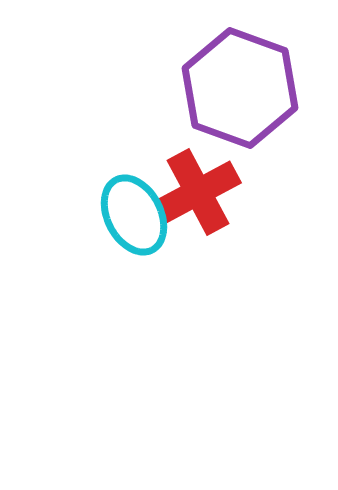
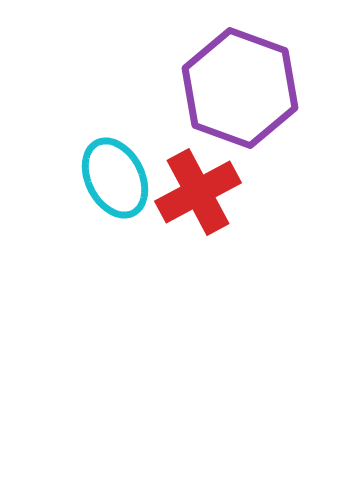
cyan ellipse: moved 19 px left, 37 px up
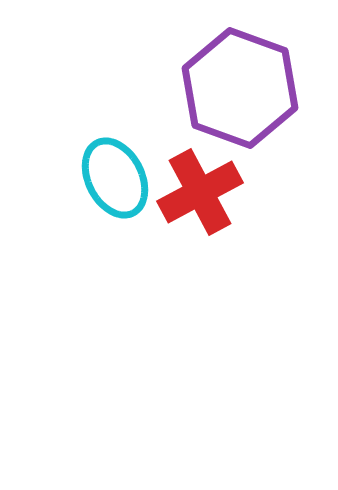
red cross: moved 2 px right
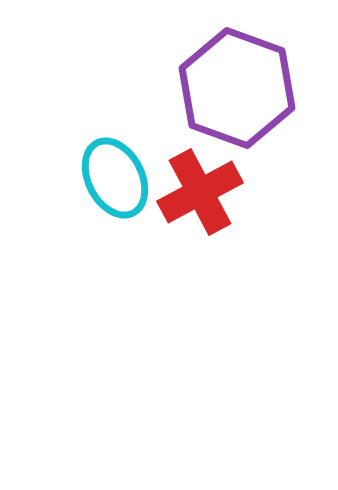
purple hexagon: moved 3 px left
